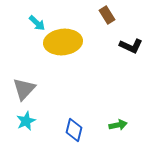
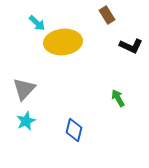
green arrow: moved 27 px up; rotated 108 degrees counterclockwise
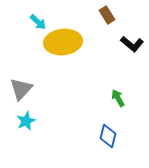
cyan arrow: moved 1 px right, 1 px up
black L-shape: moved 1 px right, 2 px up; rotated 15 degrees clockwise
gray triangle: moved 3 px left
blue diamond: moved 34 px right, 6 px down
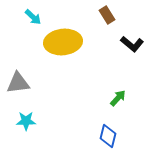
cyan arrow: moved 5 px left, 5 px up
gray triangle: moved 3 px left, 6 px up; rotated 40 degrees clockwise
green arrow: rotated 72 degrees clockwise
cyan star: rotated 24 degrees clockwise
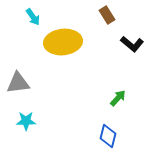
cyan arrow: rotated 12 degrees clockwise
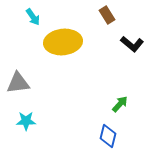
green arrow: moved 2 px right, 6 px down
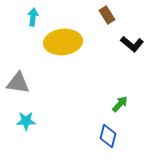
cyan arrow: rotated 138 degrees counterclockwise
gray triangle: rotated 15 degrees clockwise
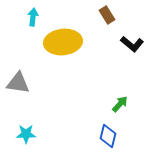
cyan star: moved 13 px down
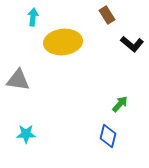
gray triangle: moved 3 px up
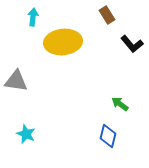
black L-shape: rotated 10 degrees clockwise
gray triangle: moved 2 px left, 1 px down
green arrow: rotated 96 degrees counterclockwise
cyan star: rotated 24 degrees clockwise
